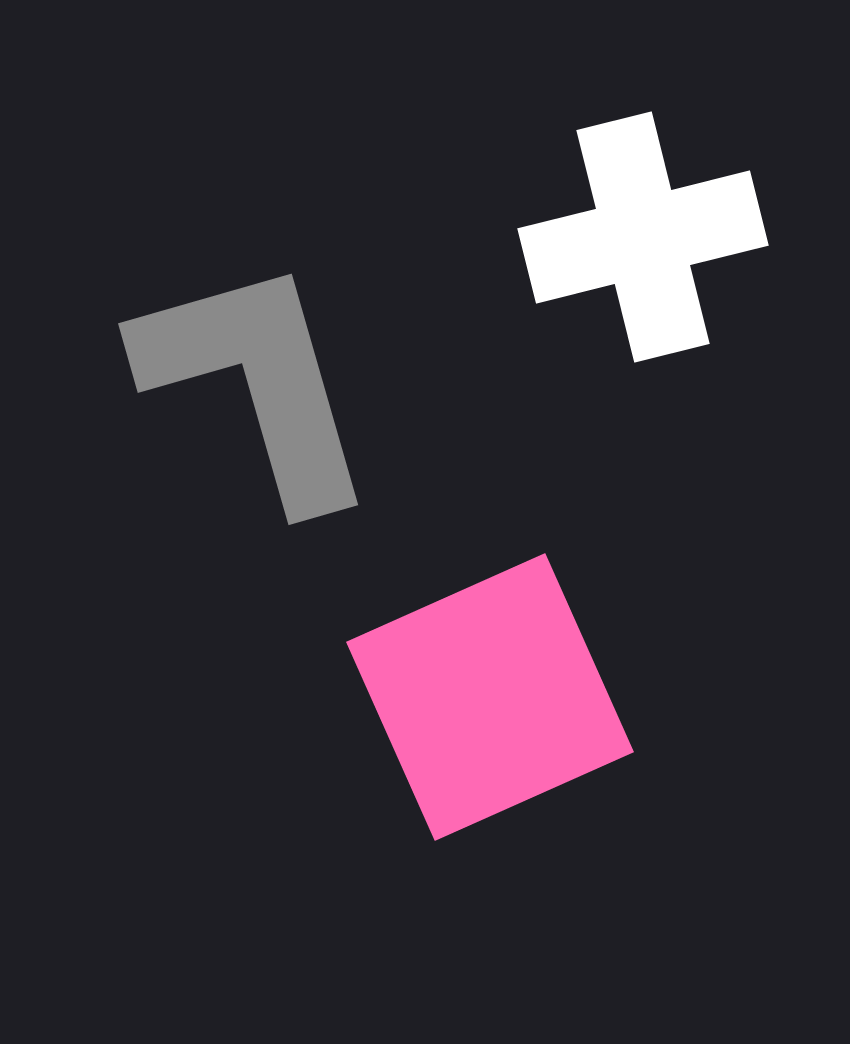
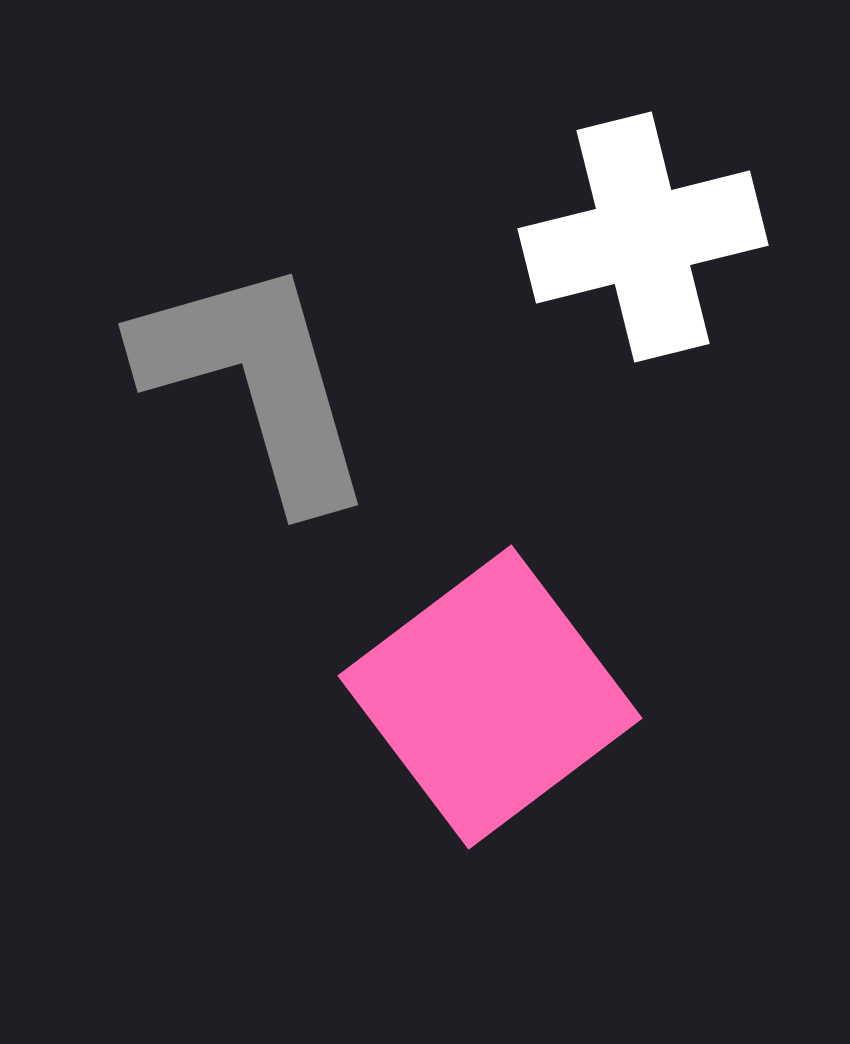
pink square: rotated 13 degrees counterclockwise
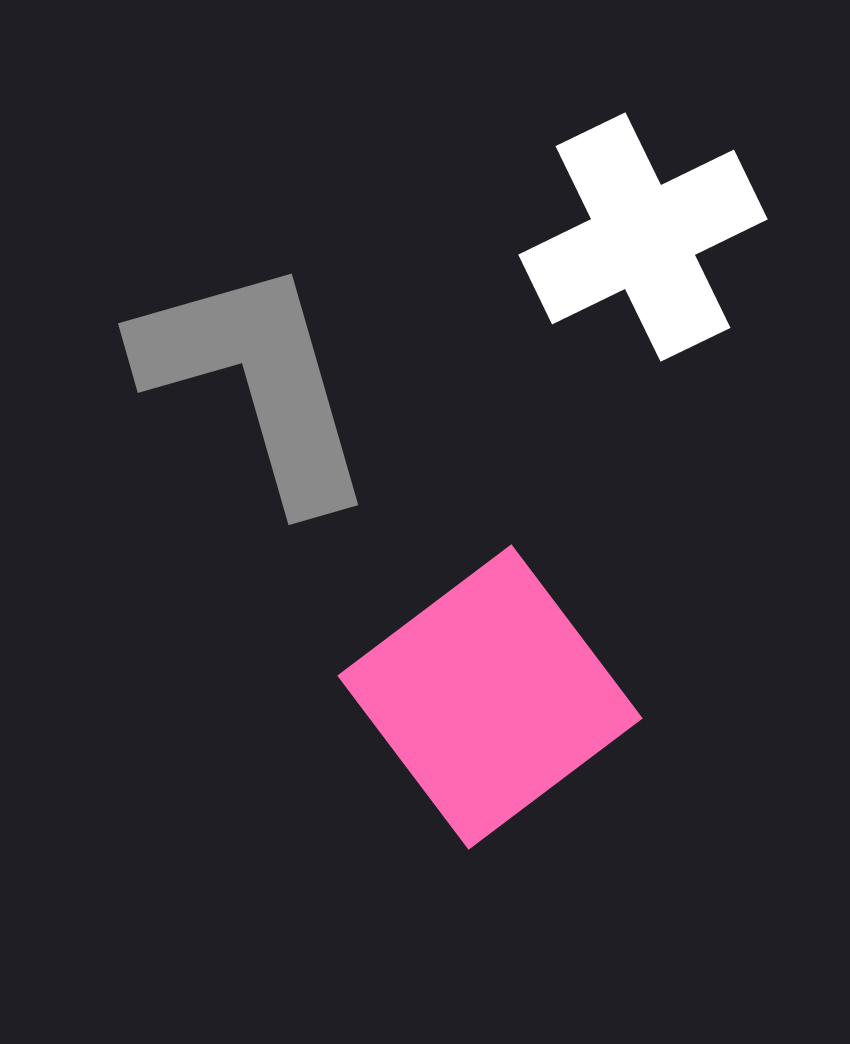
white cross: rotated 12 degrees counterclockwise
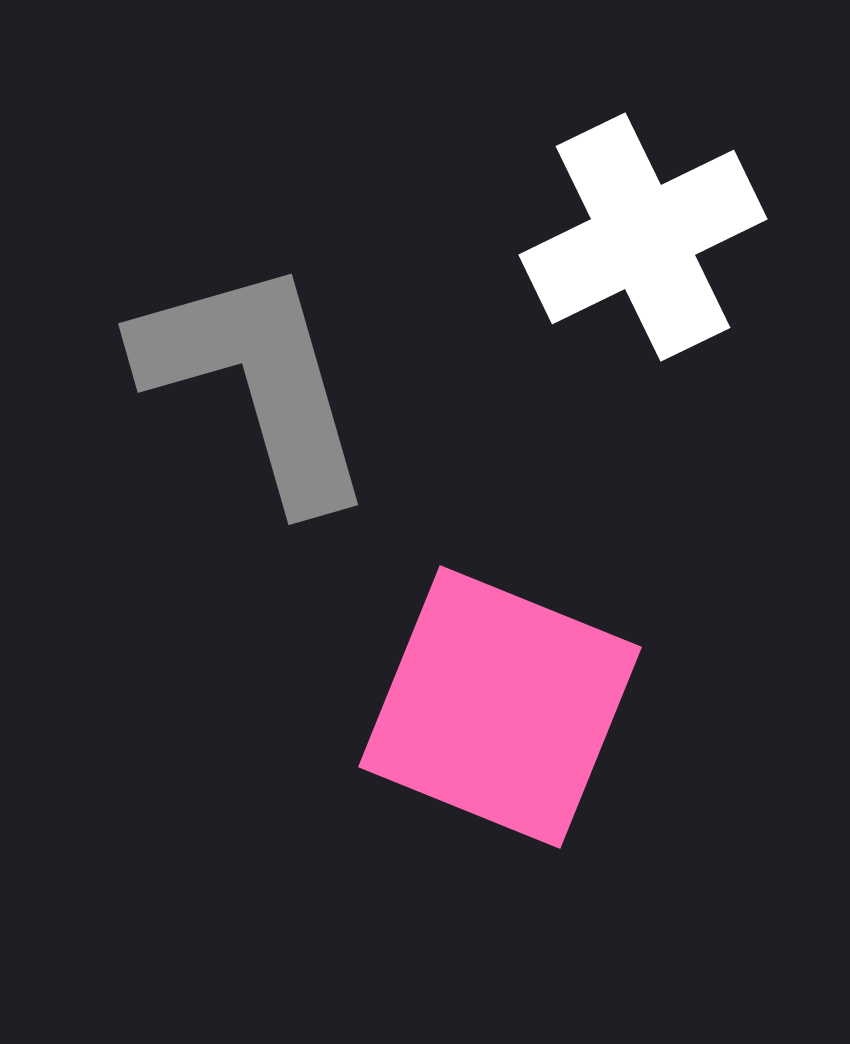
pink square: moved 10 px right, 10 px down; rotated 31 degrees counterclockwise
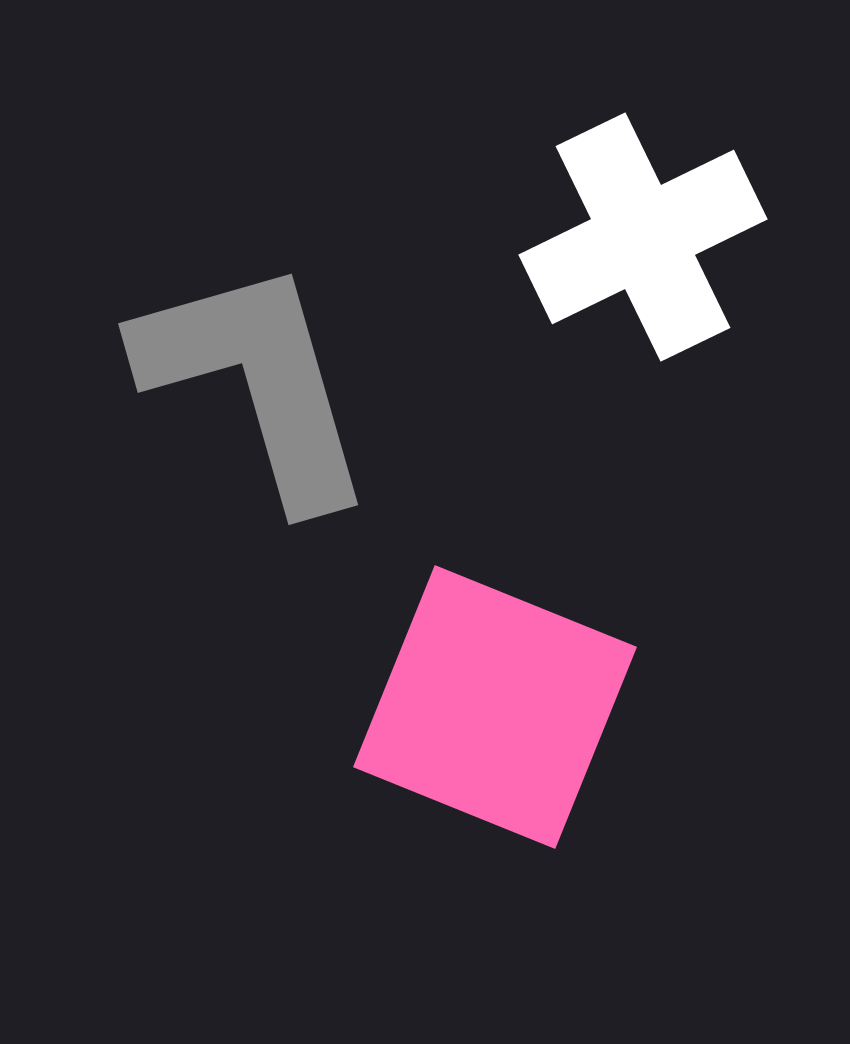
pink square: moved 5 px left
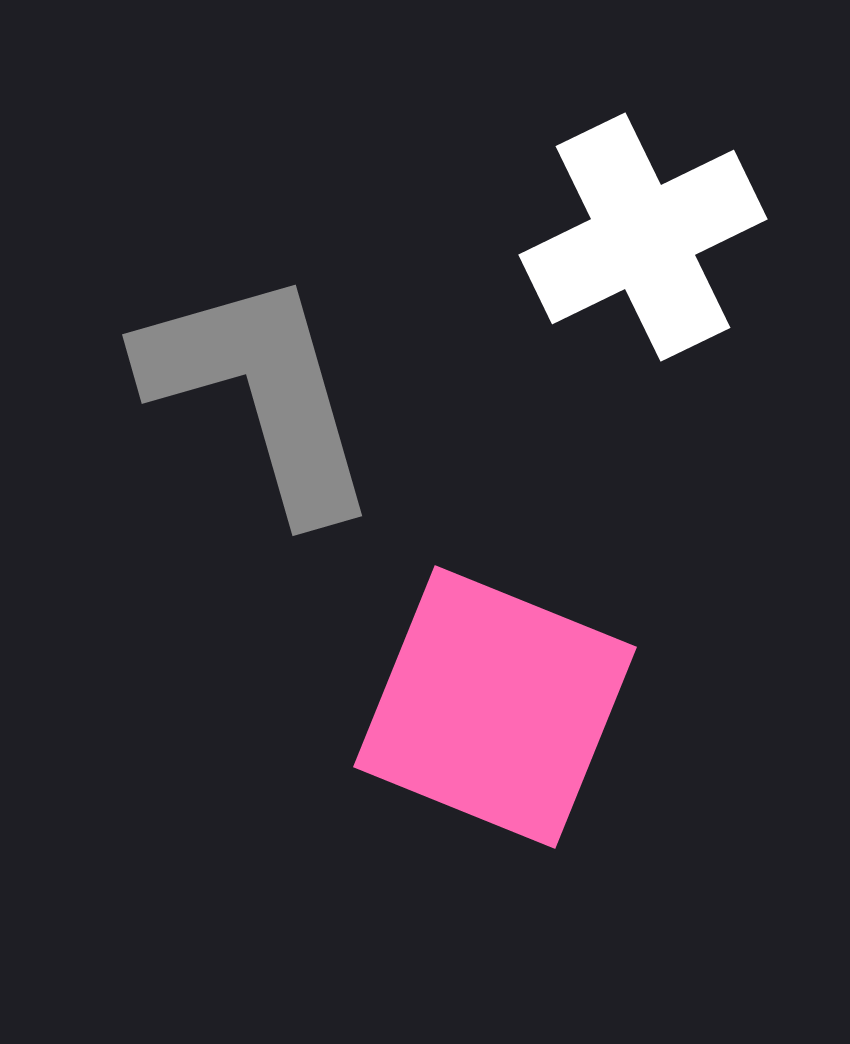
gray L-shape: moved 4 px right, 11 px down
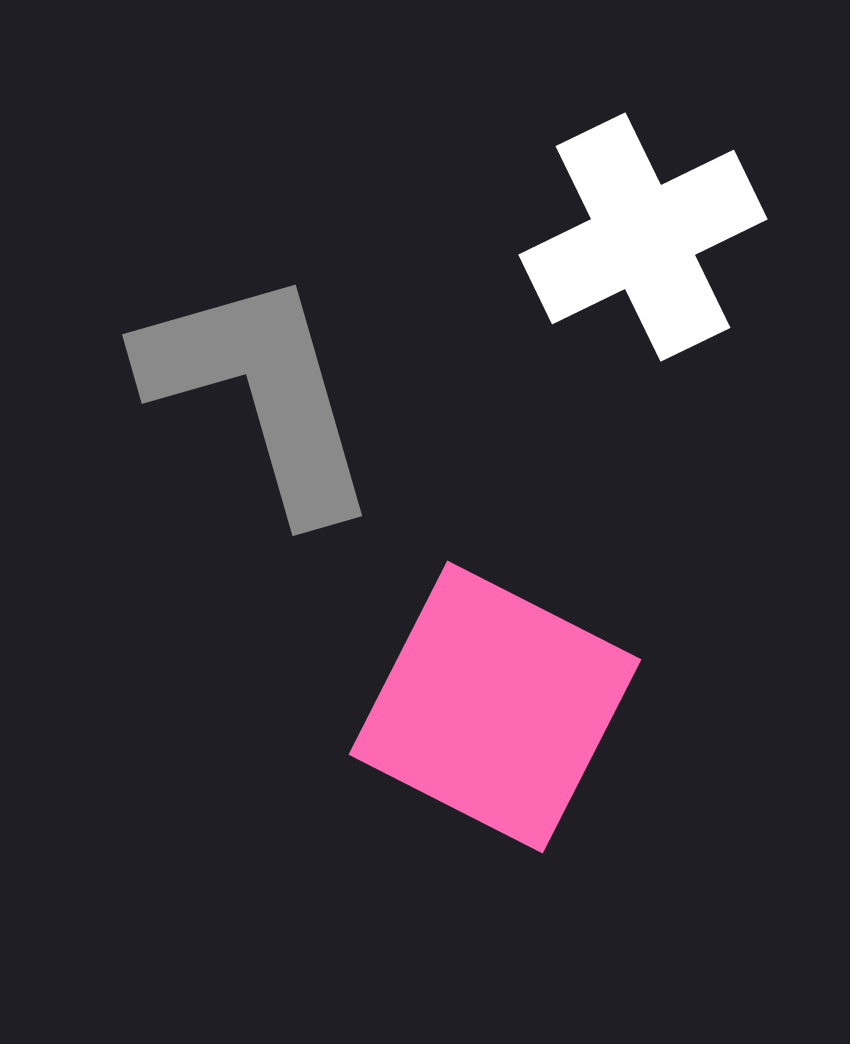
pink square: rotated 5 degrees clockwise
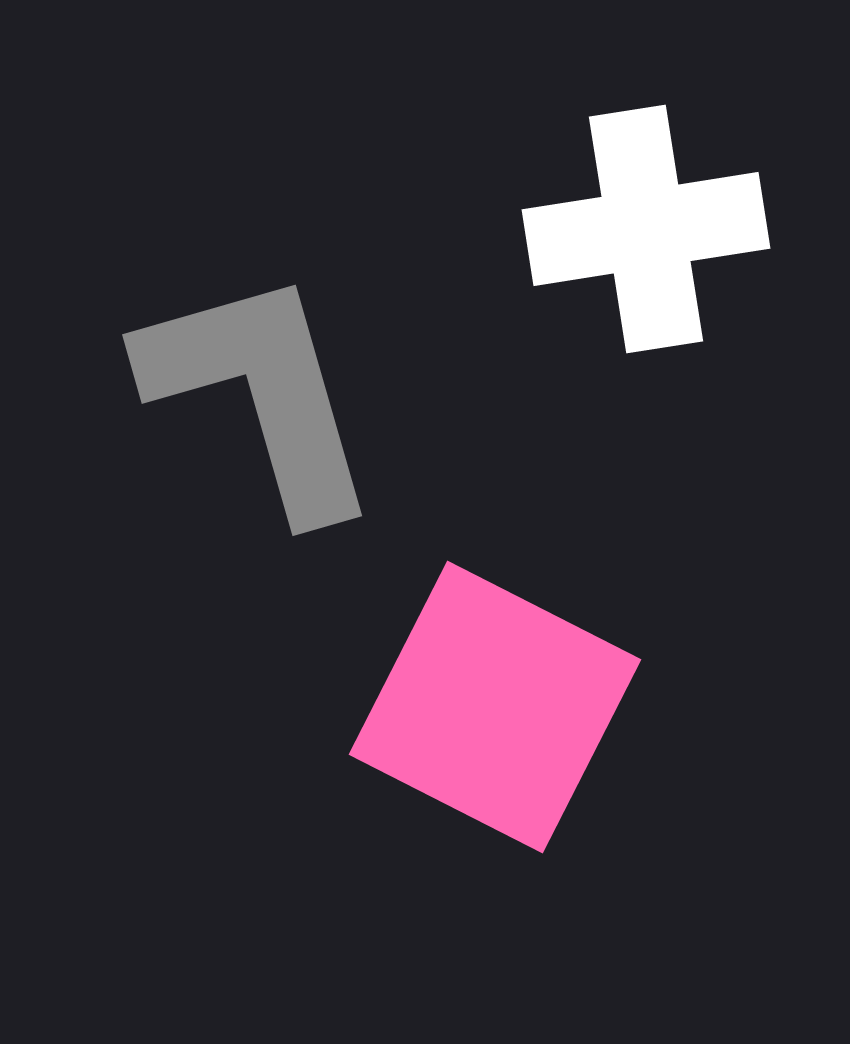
white cross: moved 3 px right, 8 px up; rotated 17 degrees clockwise
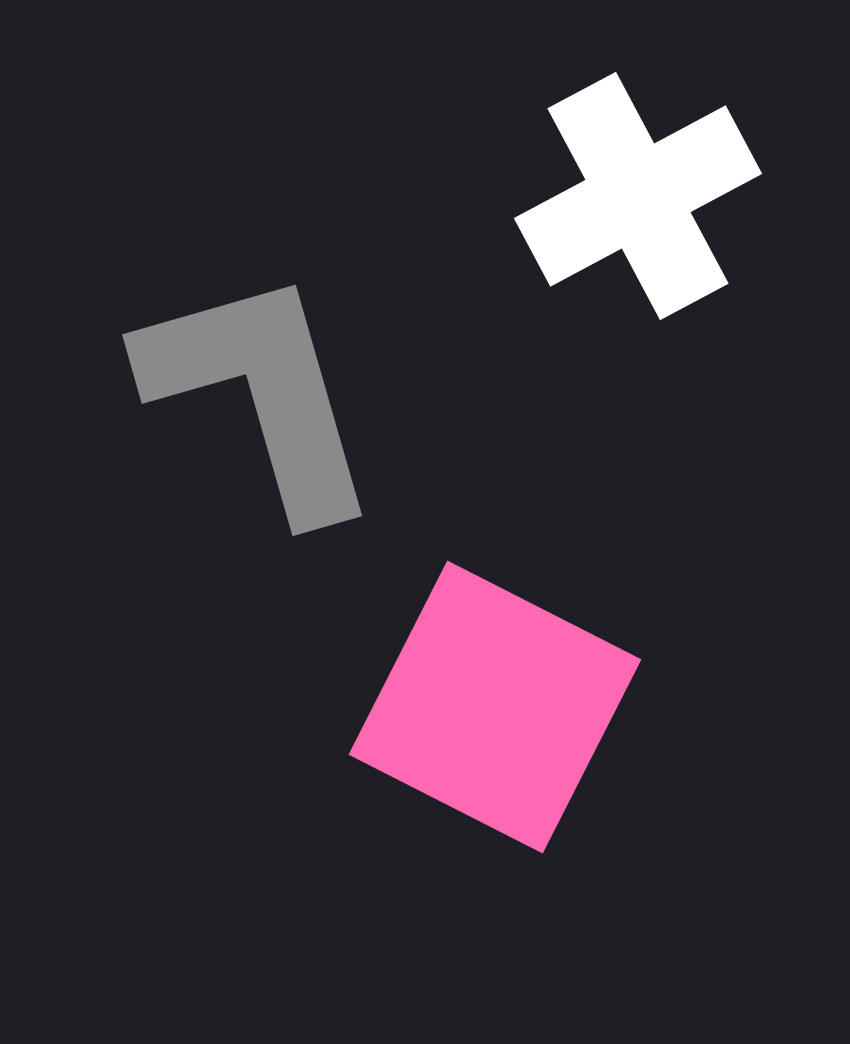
white cross: moved 8 px left, 33 px up; rotated 19 degrees counterclockwise
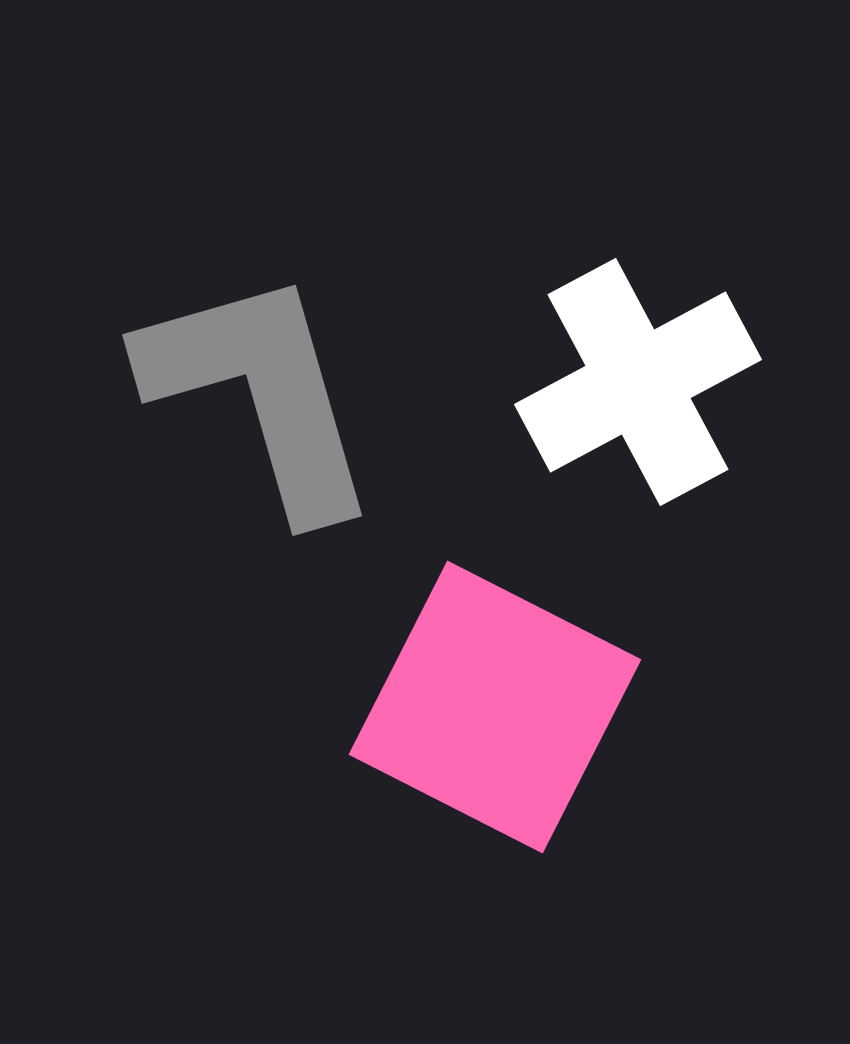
white cross: moved 186 px down
